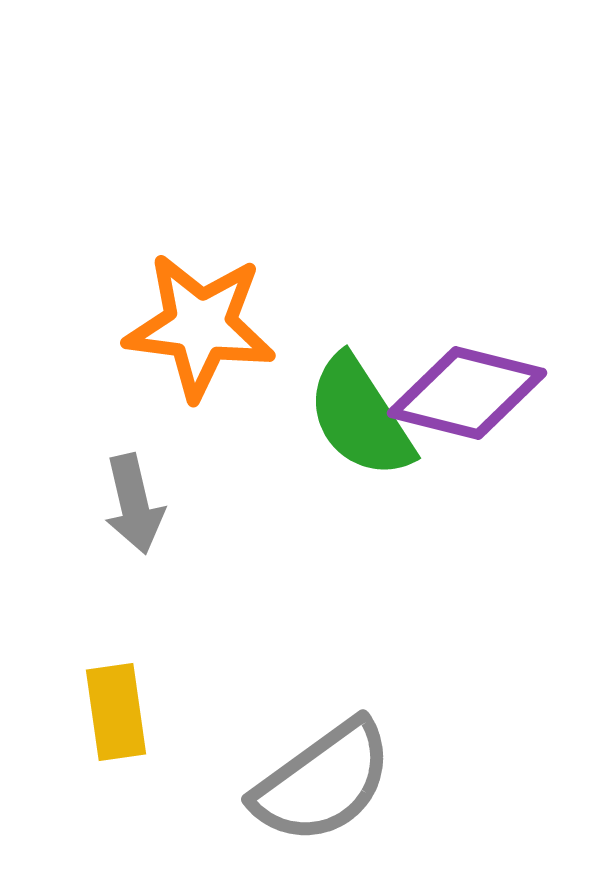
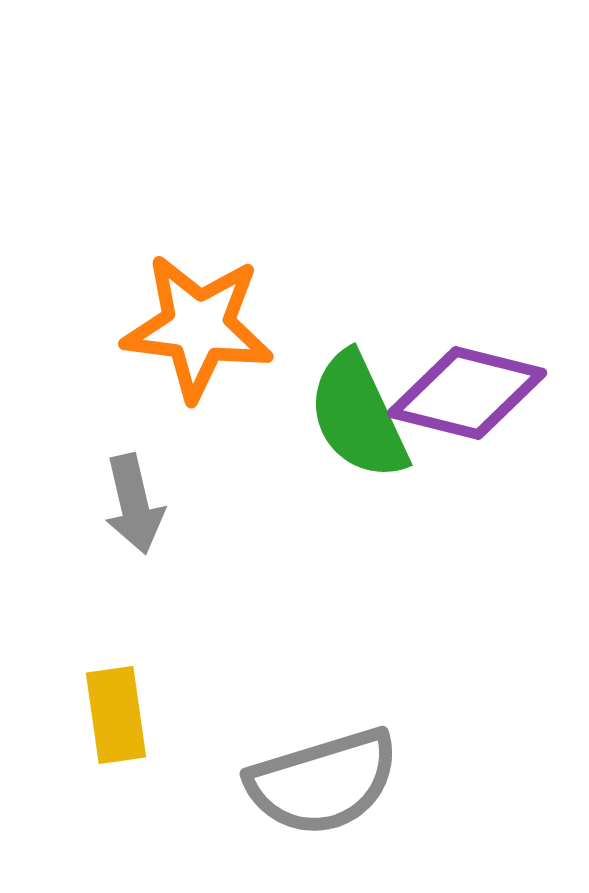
orange star: moved 2 px left, 1 px down
green semicircle: moved 2 px left, 1 px up; rotated 8 degrees clockwise
yellow rectangle: moved 3 px down
gray semicircle: rotated 19 degrees clockwise
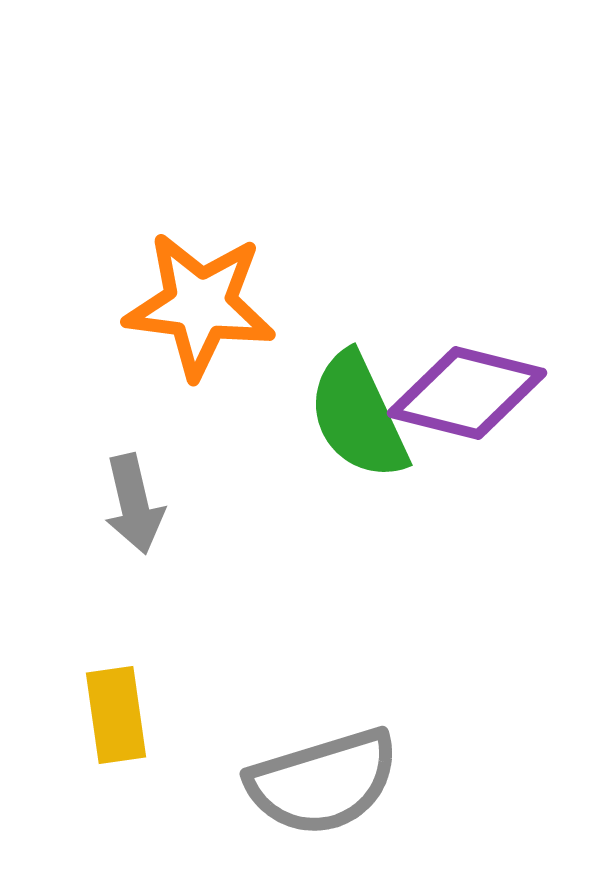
orange star: moved 2 px right, 22 px up
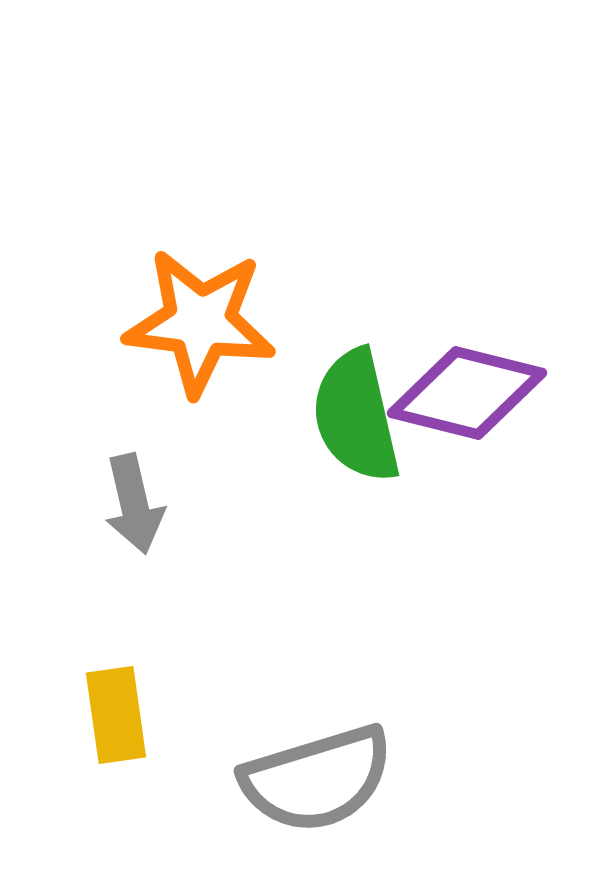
orange star: moved 17 px down
green semicircle: moved 2 px left; rotated 12 degrees clockwise
gray semicircle: moved 6 px left, 3 px up
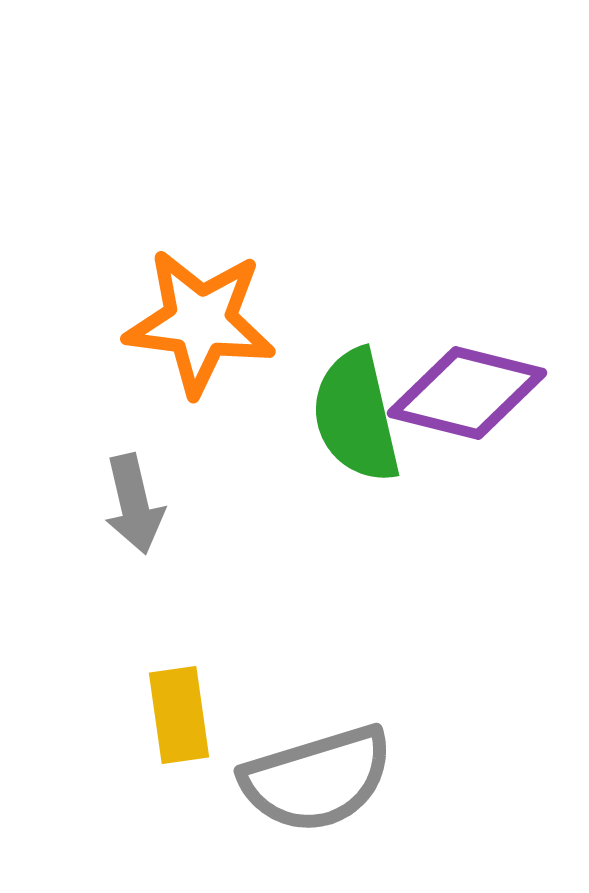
yellow rectangle: moved 63 px right
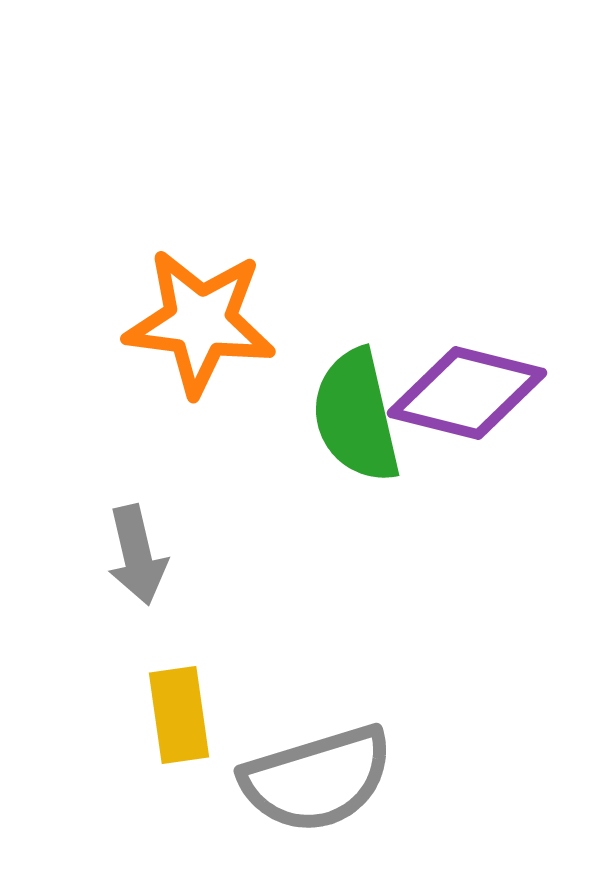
gray arrow: moved 3 px right, 51 px down
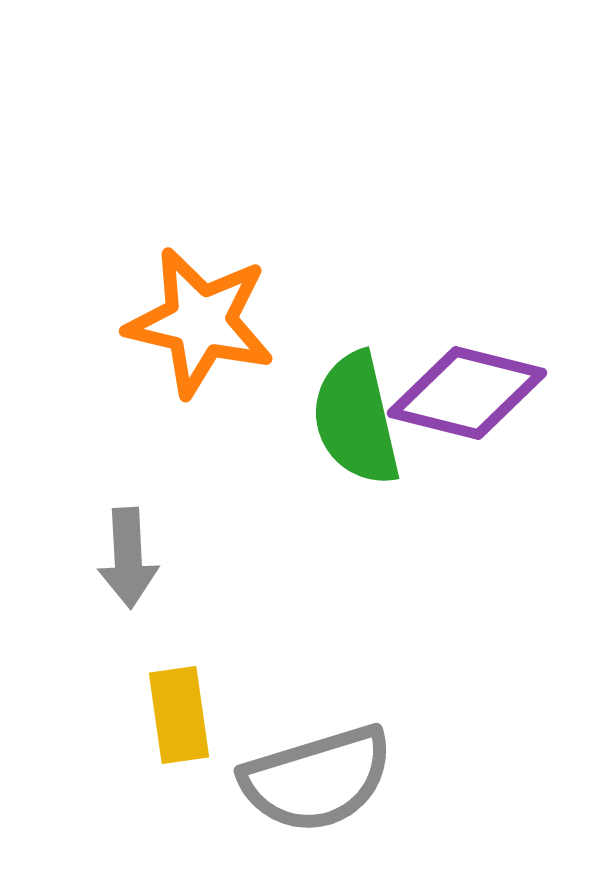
orange star: rotated 6 degrees clockwise
green semicircle: moved 3 px down
gray arrow: moved 9 px left, 3 px down; rotated 10 degrees clockwise
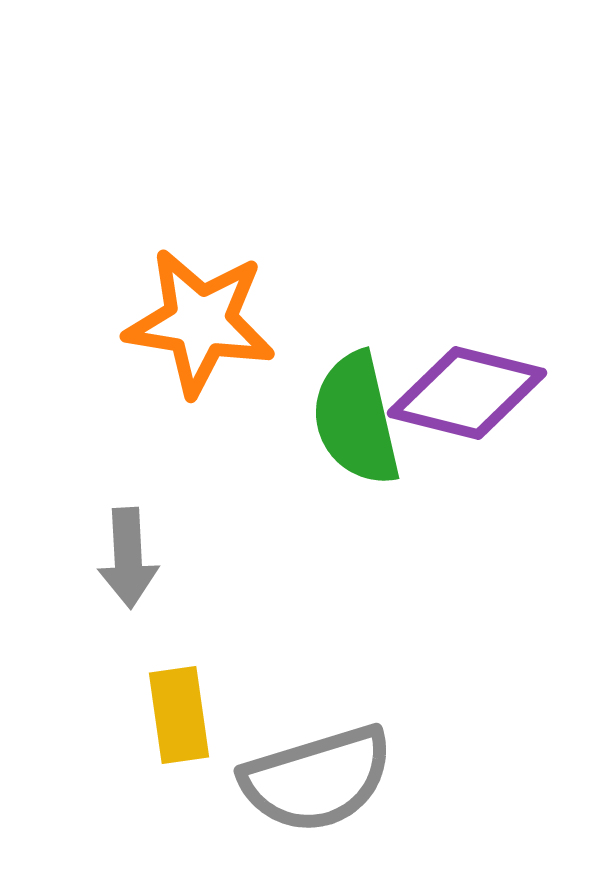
orange star: rotated 4 degrees counterclockwise
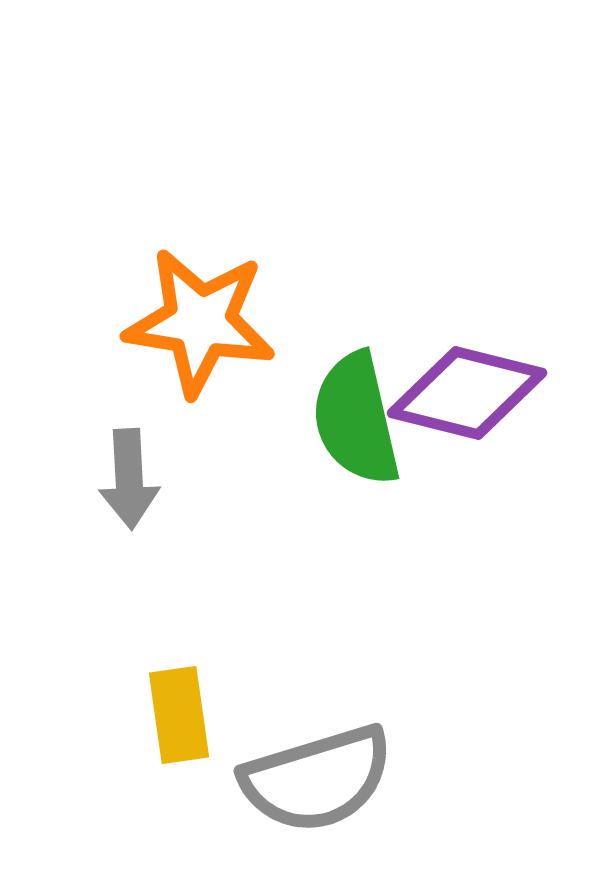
gray arrow: moved 1 px right, 79 px up
